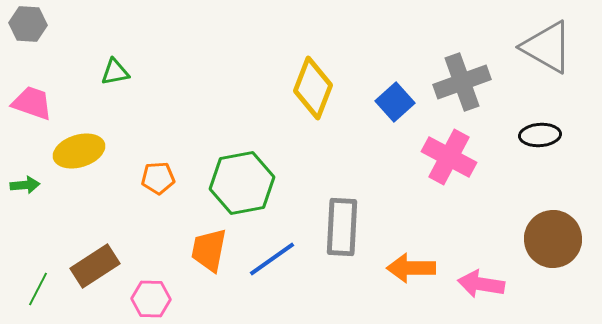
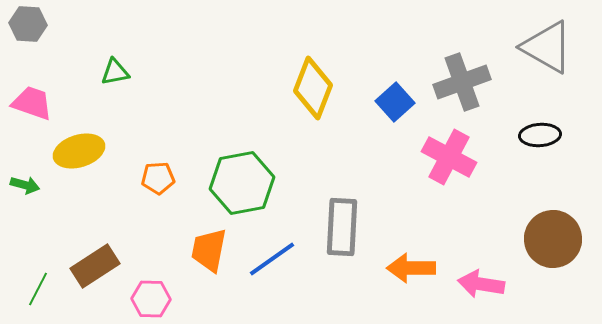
green arrow: rotated 20 degrees clockwise
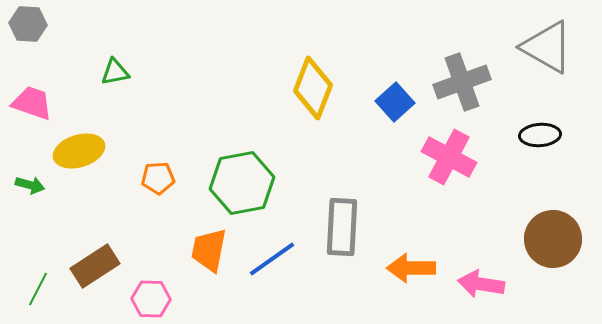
green arrow: moved 5 px right
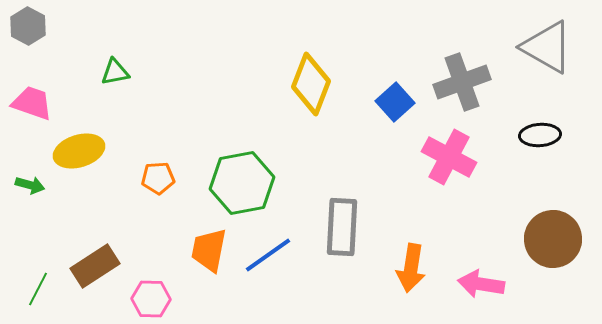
gray hexagon: moved 2 px down; rotated 24 degrees clockwise
yellow diamond: moved 2 px left, 4 px up
blue line: moved 4 px left, 4 px up
orange arrow: rotated 81 degrees counterclockwise
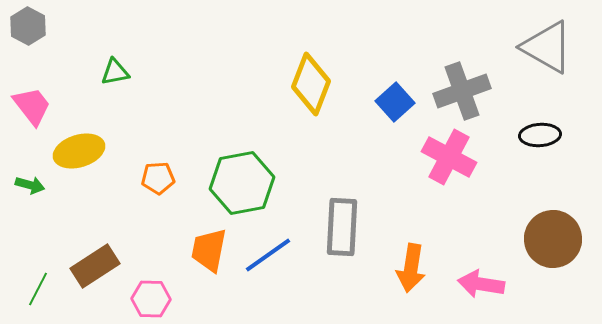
gray cross: moved 9 px down
pink trapezoid: moved 3 px down; rotated 33 degrees clockwise
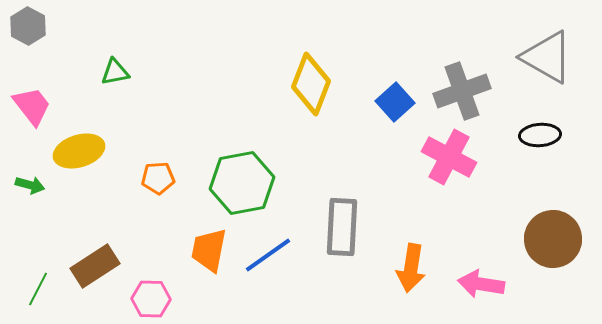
gray triangle: moved 10 px down
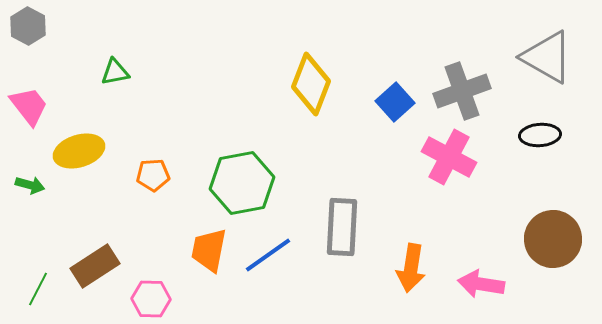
pink trapezoid: moved 3 px left
orange pentagon: moved 5 px left, 3 px up
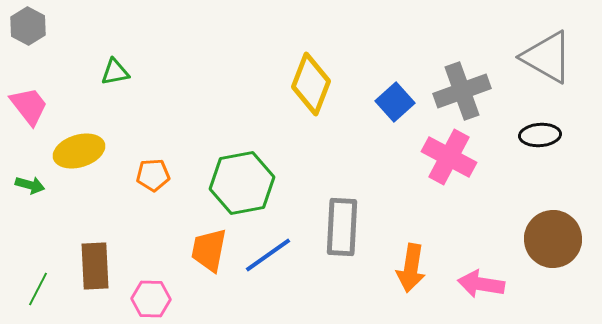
brown rectangle: rotated 60 degrees counterclockwise
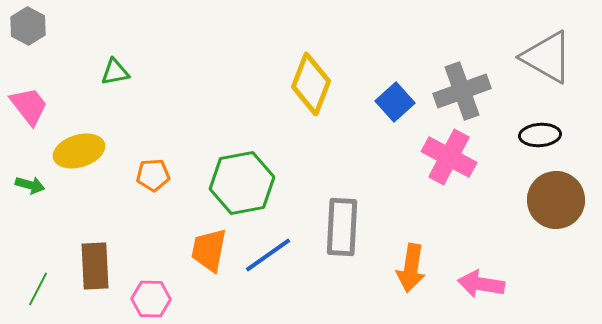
brown circle: moved 3 px right, 39 px up
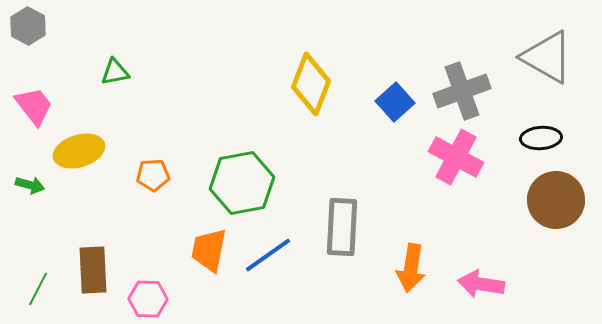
pink trapezoid: moved 5 px right
black ellipse: moved 1 px right, 3 px down
pink cross: moved 7 px right
brown rectangle: moved 2 px left, 4 px down
pink hexagon: moved 3 px left
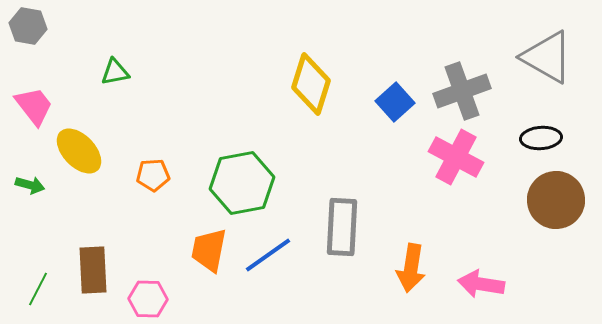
gray hexagon: rotated 18 degrees counterclockwise
yellow diamond: rotated 4 degrees counterclockwise
yellow ellipse: rotated 63 degrees clockwise
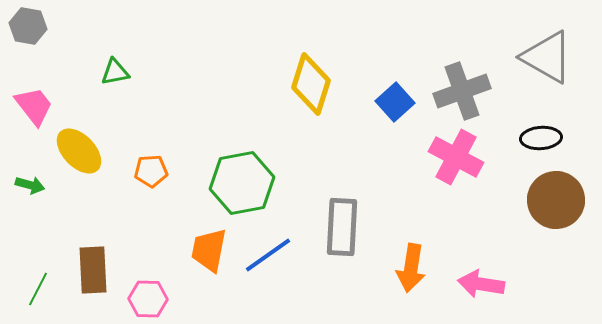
orange pentagon: moved 2 px left, 4 px up
